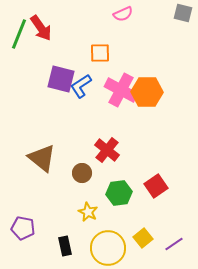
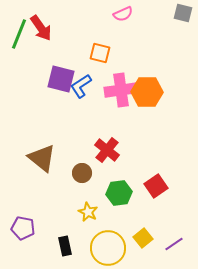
orange square: rotated 15 degrees clockwise
pink cross: rotated 36 degrees counterclockwise
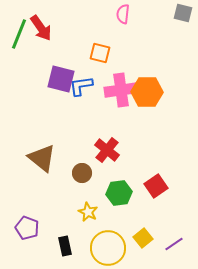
pink semicircle: rotated 120 degrees clockwise
blue L-shape: rotated 25 degrees clockwise
purple pentagon: moved 4 px right; rotated 10 degrees clockwise
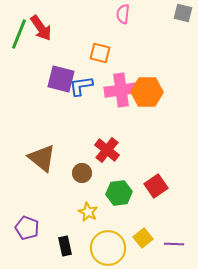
purple line: rotated 36 degrees clockwise
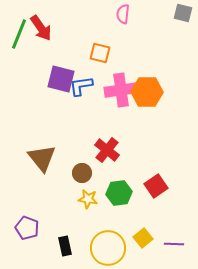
brown triangle: rotated 12 degrees clockwise
yellow star: moved 13 px up; rotated 18 degrees counterclockwise
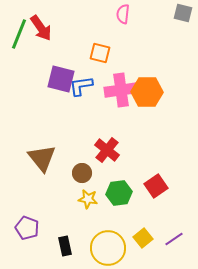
purple line: moved 5 px up; rotated 36 degrees counterclockwise
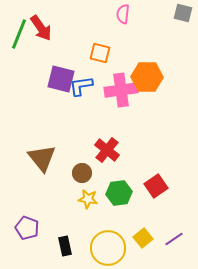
orange hexagon: moved 15 px up
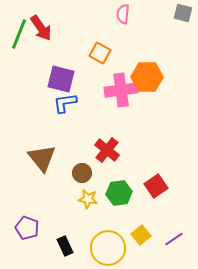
orange square: rotated 15 degrees clockwise
blue L-shape: moved 16 px left, 17 px down
yellow square: moved 2 px left, 3 px up
black rectangle: rotated 12 degrees counterclockwise
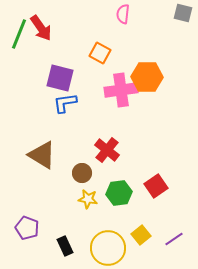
purple square: moved 1 px left, 1 px up
brown triangle: moved 3 px up; rotated 20 degrees counterclockwise
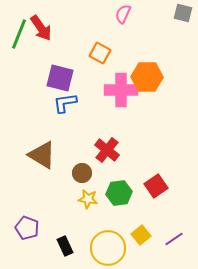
pink semicircle: rotated 18 degrees clockwise
pink cross: rotated 8 degrees clockwise
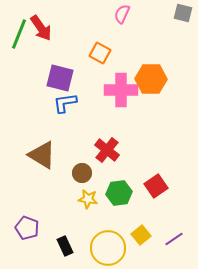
pink semicircle: moved 1 px left
orange hexagon: moved 4 px right, 2 px down
